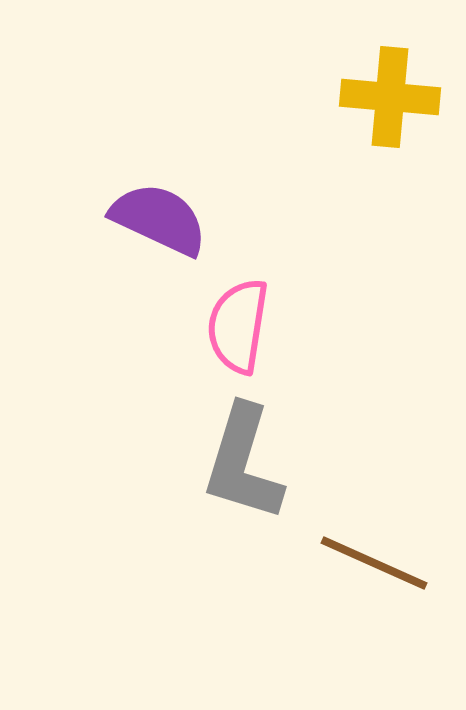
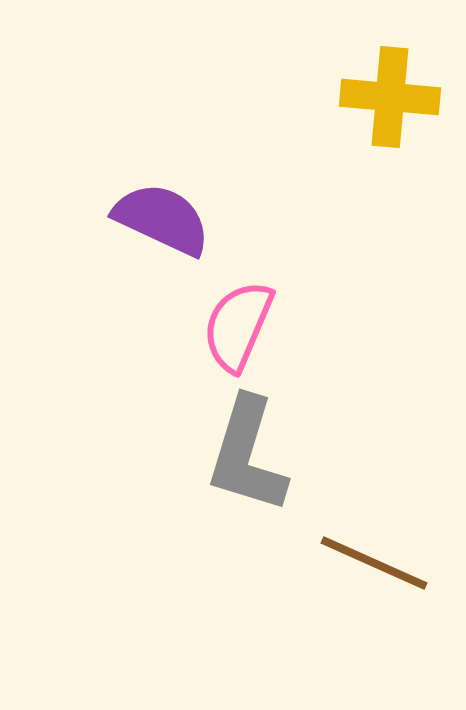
purple semicircle: moved 3 px right
pink semicircle: rotated 14 degrees clockwise
gray L-shape: moved 4 px right, 8 px up
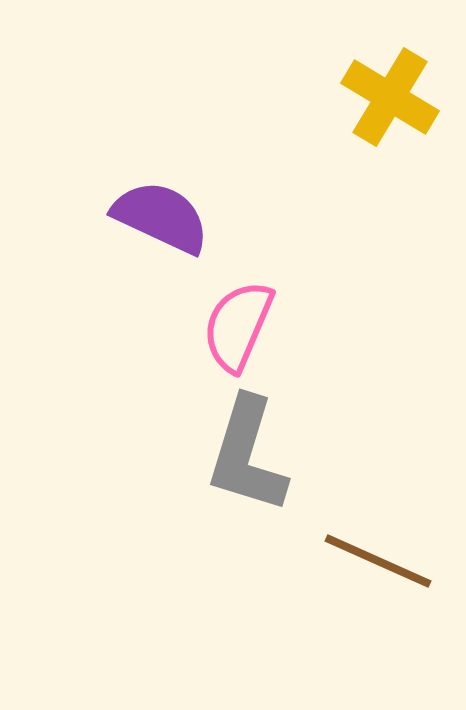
yellow cross: rotated 26 degrees clockwise
purple semicircle: moved 1 px left, 2 px up
brown line: moved 4 px right, 2 px up
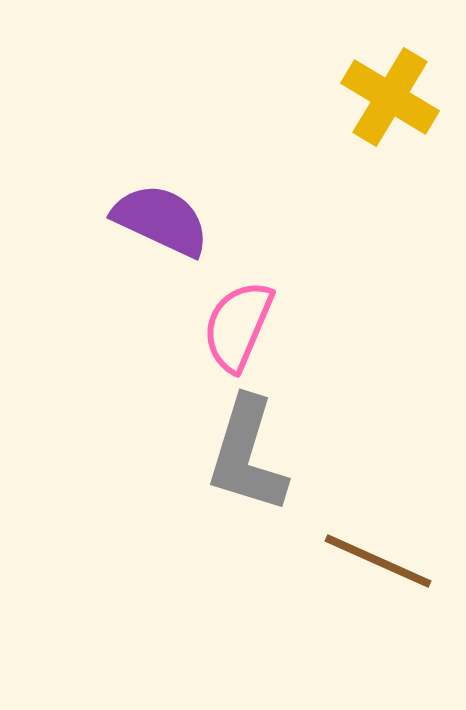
purple semicircle: moved 3 px down
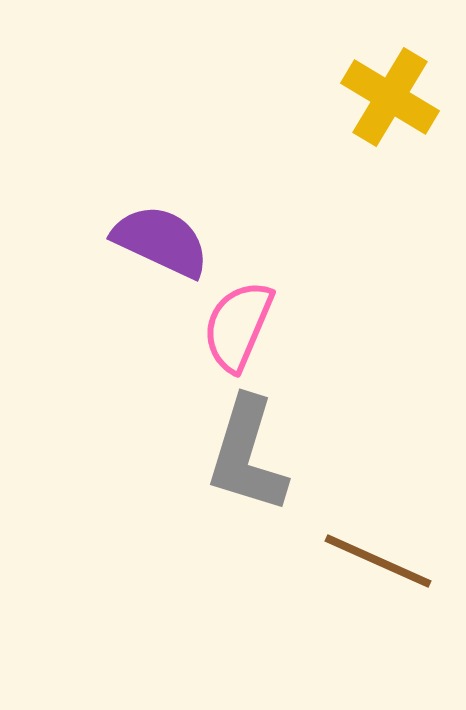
purple semicircle: moved 21 px down
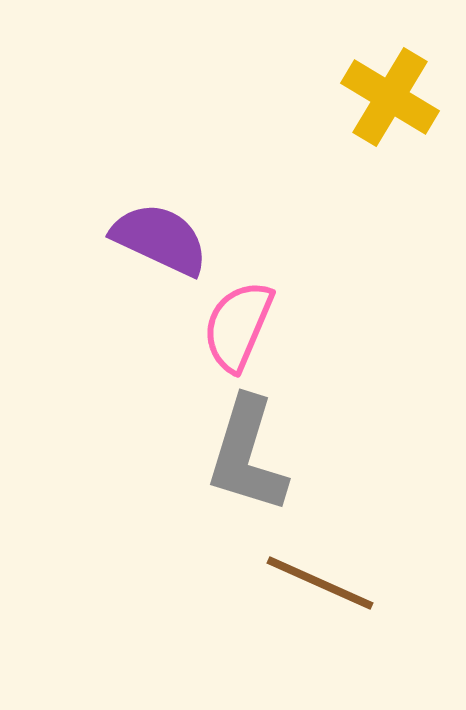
purple semicircle: moved 1 px left, 2 px up
brown line: moved 58 px left, 22 px down
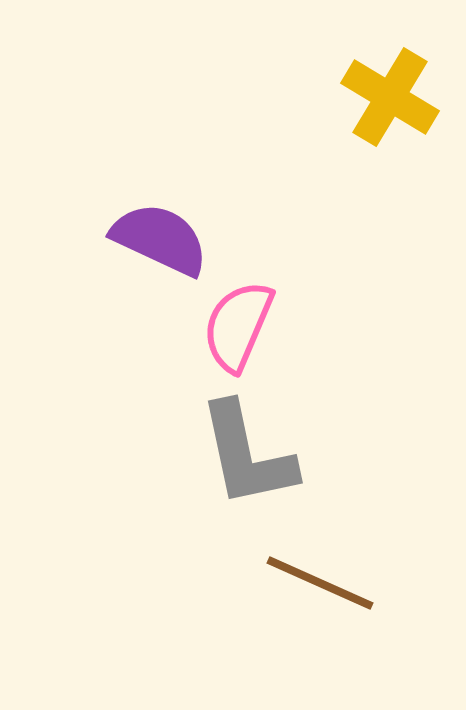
gray L-shape: rotated 29 degrees counterclockwise
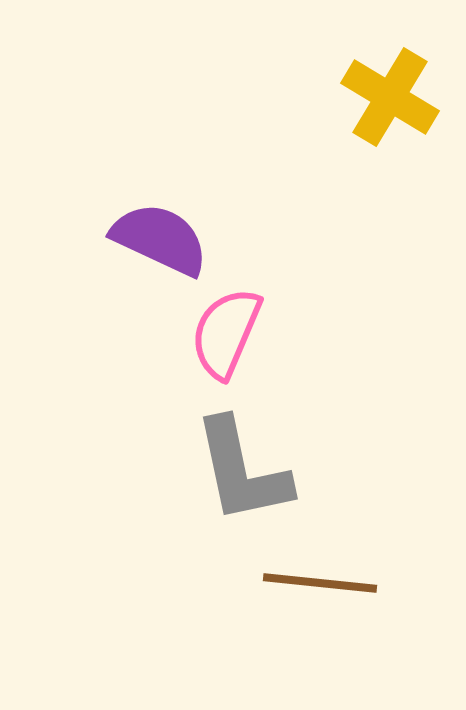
pink semicircle: moved 12 px left, 7 px down
gray L-shape: moved 5 px left, 16 px down
brown line: rotated 18 degrees counterclockwise
